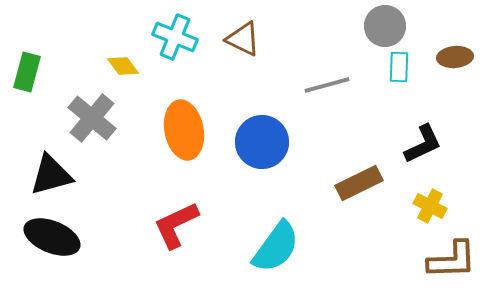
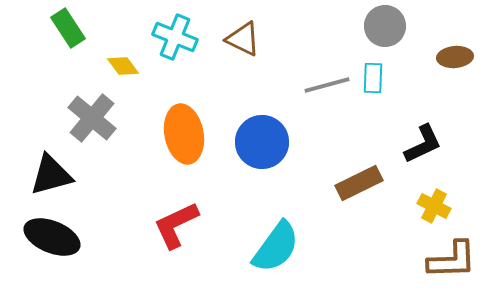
cyan rectangle: moved 26 px left, 11 px down
green rectangle: moved 41 px right, 44 px up; rotated 48 degrees counterclockwise
orange ellipse: moved 4 px down
yellow cross: moved 4 px right
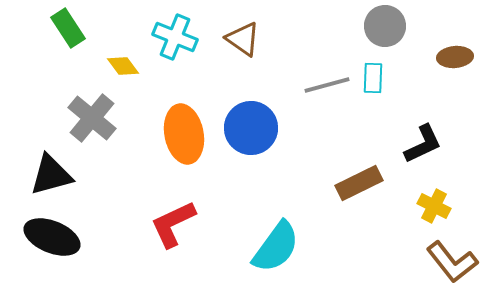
brown triangle: rotated 9 degrees clockwise
blue circle: moved 11 px left, 14 px up
red L-shape: moved 3 px left, 1 px up
brown L-shape: moved 2 px down; rotated 54 degrees clockwise
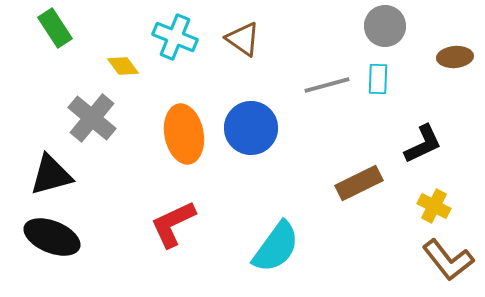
green rectangle: moved 13 px left
cyan rectangle: moved 5 px right, 1 px down
brown L-shape: moved 4 px left, 2 px up
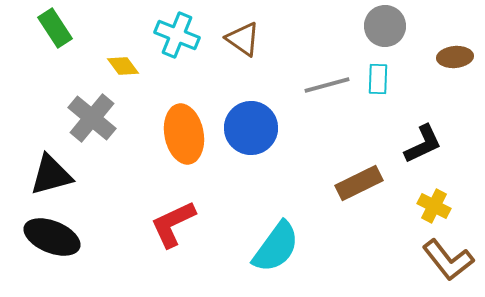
cyan cross: moved 2 px right, 2 px up
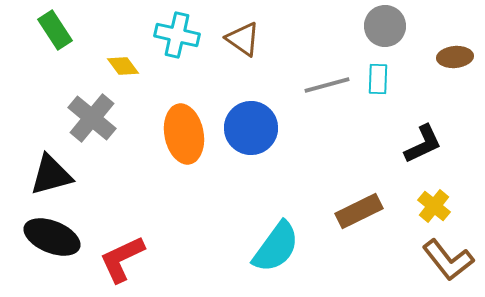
green rectangle: moved 2 px down
cyan cross: rotated 9 degrees counterclockwise
brown rectangle: moved 28 px down
yellow cross: rotated 12 degrees clockwise
red L-shape: moved 51 px left, 35 px down
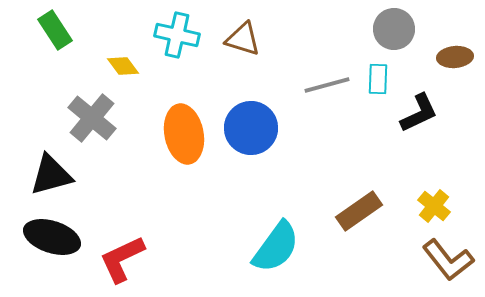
gray circle: moved 9 px right, 3 px down
brown triangle: rotated 18 degrees counterclockwise
black L-shape: moved 4 px left, 31 px up
brown rectangle: rotated 9 degrees counterclockwise
black ellipse: rotated 4 degrees counterclockwise
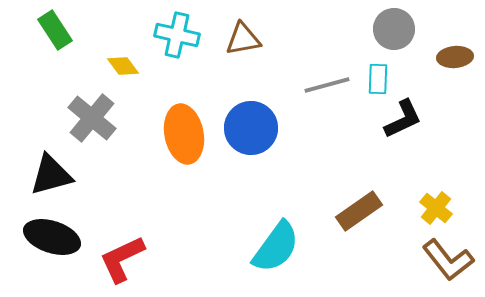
brown triangle: rotated 27 degrees counterclockwise
black L-shape: moved 16 px left, 6 px down
yellow cross: moved 2 px right, 2 px down
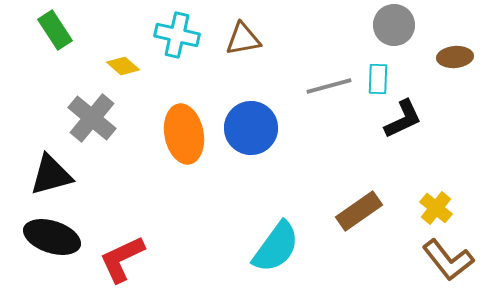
gray circle: moved 4 px up
yellow diamond: rotated 12 degrees counterclockwise
gray line: moved 2 px right, 1 px down
